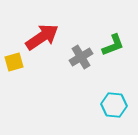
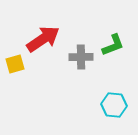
red arrow: moved 1 px right, 2 px down
gray cross: rotated 30 degrees clockwise
yellow square: moved 1 px right, 2 px down
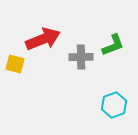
red arrow: rotated 12 degrees clockwise
yellow square: rotated 30 degrees clockwise
cyan hexagon: rotated 25 degrees counterclockwise
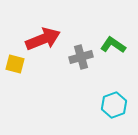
green L-shape: rotated 125 degrees counterclockwise
gray cross: rotated 15 degrees counterclockwise
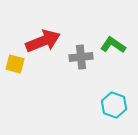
red arrow: moved 2 px down
gray cross: rotated 10 degrees clockwise
cyan hexagon: rotated 20 degrees counterclockwise
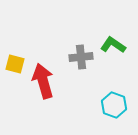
red arrow: moved 40 px down; rotated 84 degrees counterclockwise
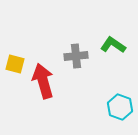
gray cross: moved 5 px left, 1 px up
cyan hexagon: moved 6 px right, 2 px down
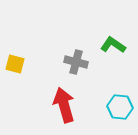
gray cross: moved 6 px down; rotated 20 degrees clockwise
red arrow: moved 21 px right, 24 px down
cyan hexagon: rotated 15 degrees counterclockwise
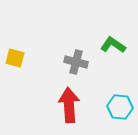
yellow square: moved 6 px up
red arrow: moved 5 px right; rotated 12 degrees clockwise
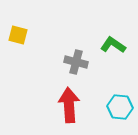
yellow square: moved 3 px right, 23 px up
